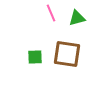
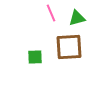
brown square: moved 2 px right, 7 px up; rotated 12 degrees counterclockwise
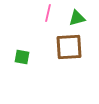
pink line: moved 3 px left; rotated 36 degrees clockwise
green square: moved 13 px left; rotated 14 degrees clockwise
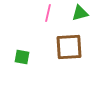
green triangle: moved 3 px right, 5 px up
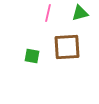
brown square: moved 2 px left
green square: moved 10 px right, 1 px up
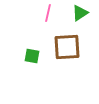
green triangle: rotated 18 degrees counterclockwise
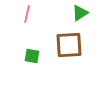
pink line: moved 21 px left, 1 px down
brown square: moved 2 px right, 2 px up
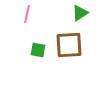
green square: moved 6 px right, 6 px up
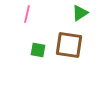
brown square: rotated 12 degrees clockwise
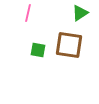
pink line: moved 1 px right, 1 px up
